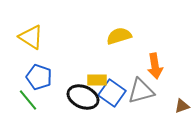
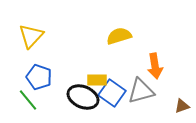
yellow triangle: moved 1 px up; rotated 40 degrees clockwise
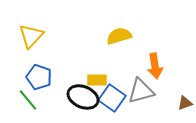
blue square: moved 5 px down
brown triangle: moved 3 px right, 3 px up
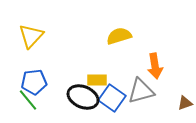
blue pentagon: moved 5 px left, 5 px down; rotated 25 degrees counterclockwise
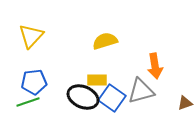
yellow semicircle: moved 14 px left, 5 px down
green line: moved 2 px down; rotated 70 degrees counterclockwise
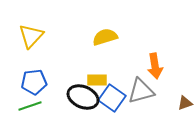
yellow semicircle: moved 4 px up
green line: moved 2 px right, 4 px down
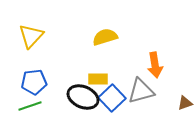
orange arrow: moved 1 px up
yellow rectangle: moved 1 px right, 1 px up
blue square: rotated 12 degrees clockwise
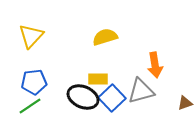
green line: rotated 15 degrees counterclockwise
